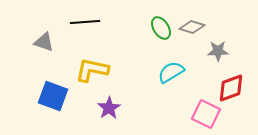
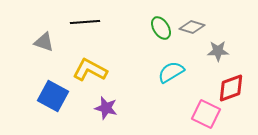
yellow L-shape: moved 2 px left; rotated 16 degrees clockwise
blue square: rotated 8 degrees clockwise
purple star: moved 3 px left; rotated 25 degrees counterclockwise
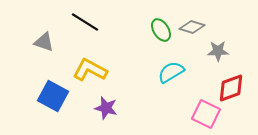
black line: rotated 36 degrees clockwise
green ellipse: moved 2 px down
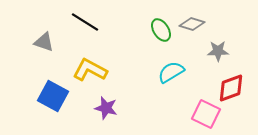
gray diamond: moved 3 px up
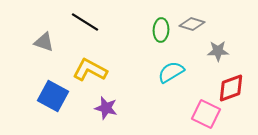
green ellipse: rotated 35 degrees clockwise
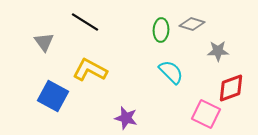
gray triangle: rotated 35 degrees clockwise
cyan semicircle: rotated 76 degrees clockwise
purple star: moved 20 px right, 10 px down
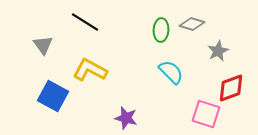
gray triangle: moved 1 px left, 3 px down
gray star: rotated 25 degrees counterclockwise
pink square: rotated 8 degrees counterclockwise
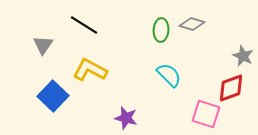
black line: moved 1 px left, 3 px down
gray triangle: rotated 10 degrees clockwise
gray star: moved 25 px right, 5 px down; rotated 20 degrees counterclockwise
cyan semicircle: moved 2 px left, 3 px down
blue square: rotated 16 degrees clockwise
